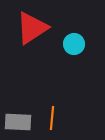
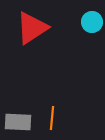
cyan circle: moved 18 px right, 22 px up
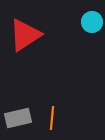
red triangle: moved 7 px left, 7 px down
gray rectangle: moved 4 px up; rotated 16 degrees counterclockwise
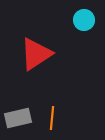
cyan circle: moved 8 px left, 2 px up
red triangle: moved 11 px right, 19 px down
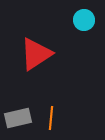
orange line: moved 1 px left
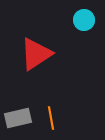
orange line: rotated 15 degrees counterclockwise
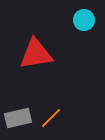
red triangle: rotated 24 degrees clockwise
orange line: rotated 55 degrees clockwise
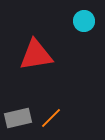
cyan circle: moved 1 px down
red triangle: moved 1 px down
